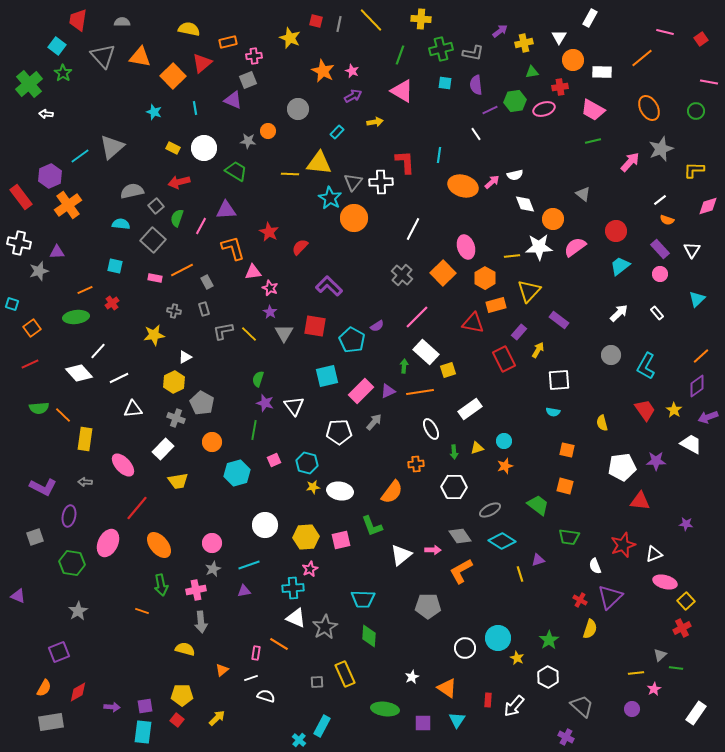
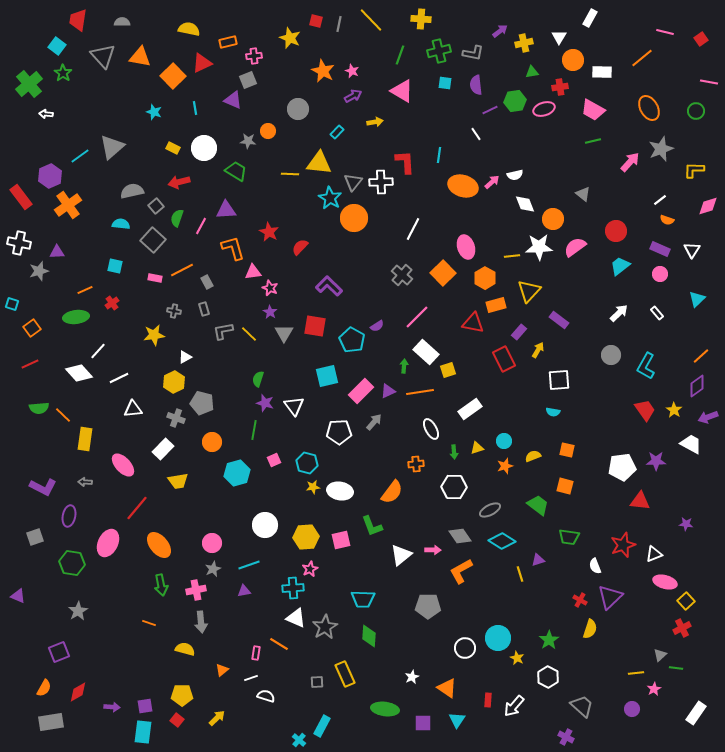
green cross at (441, 49): moved 2 px left, 2 px down
red triangle at (202, 63): rotated 15 degrees clockwise
purple rectangle at (660, 249): rotated 24 degrees counterclockwise
gray pentagon at (202, 403): rotated 15 degrees counterclockwise
yellow semicircle at (602, 423): moved 69 px left, 33 px down; rotated 84 degrees clockwise
orange line at (142, 611): moved 7 px right, 12 px down
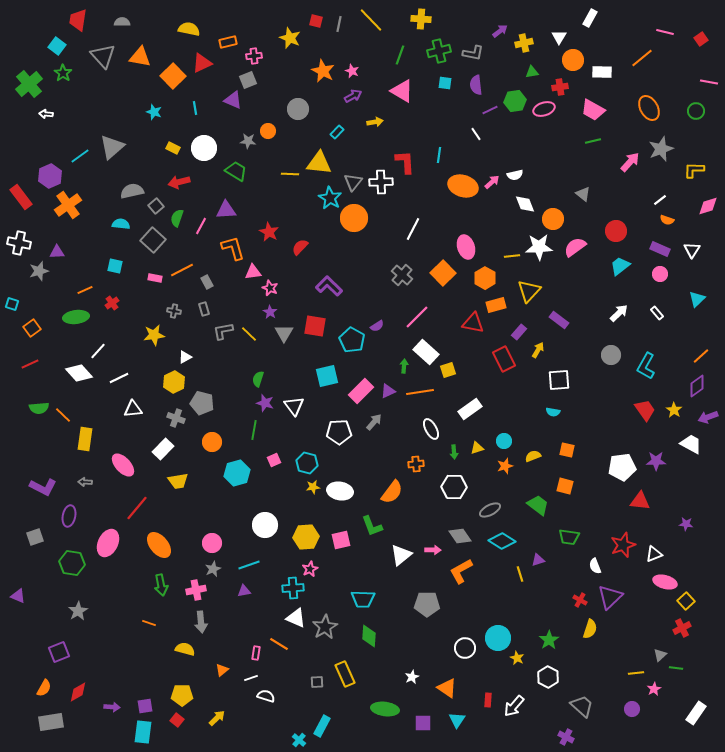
gray pentagon at (428, 606): moved 1 px left, 2 px up
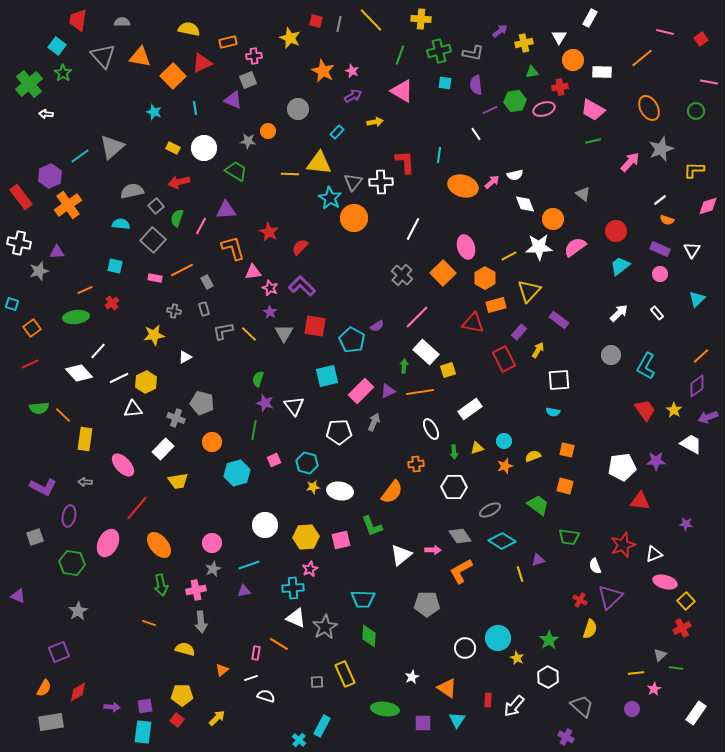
yellow line at (512, 256): moved 3 px left; rotated 21 degrees counterclockwise
purple L-shape at (329, 286): moved 27 px left
yellow hexagon at (174, 382): moved 28 px left
gray arrow at (374, 422): rotated 18 degrees counterclockwise
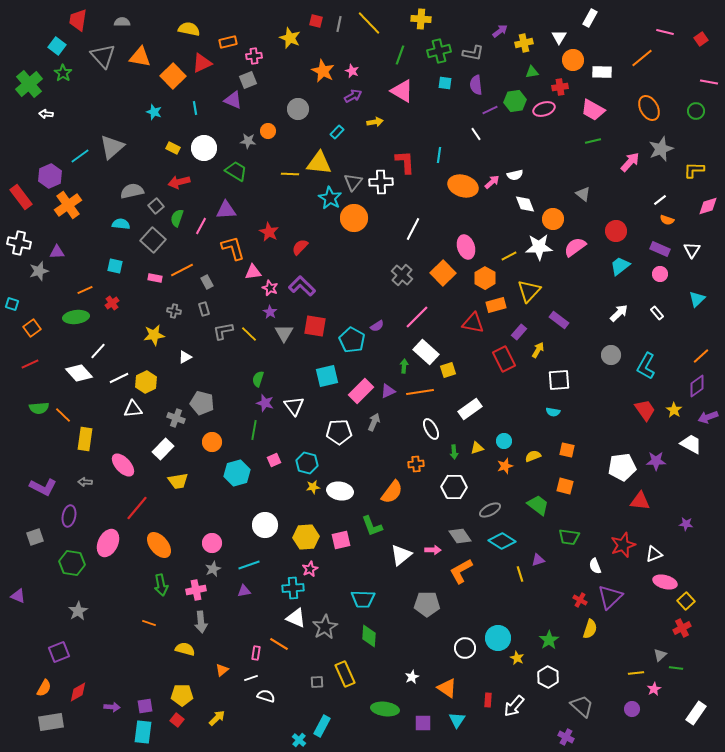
yellow line at (371, 20): moved 2 px left, 3 px down
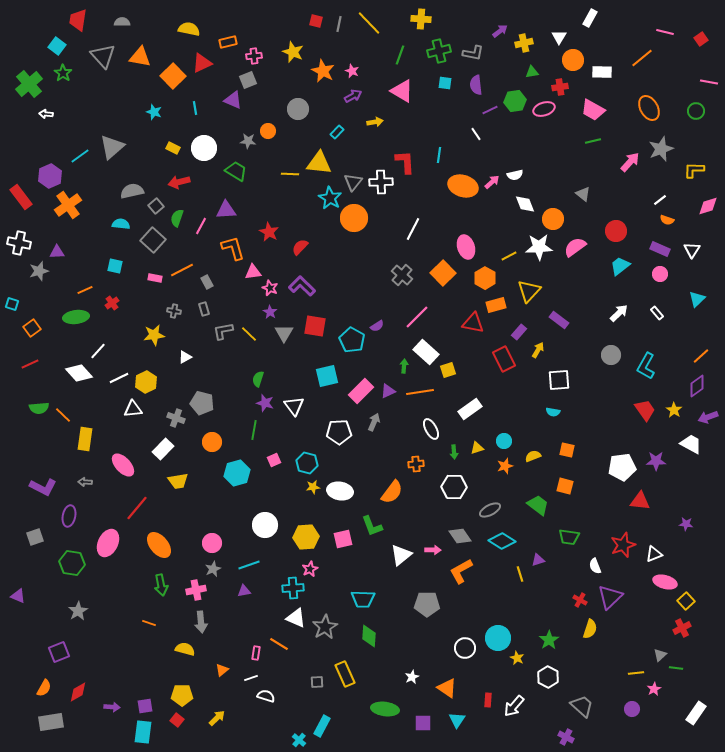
yellow star at (290, 38): moved 3 px right, 14 px down
pink square at (341, 540): moved 2 px right, 1 px up
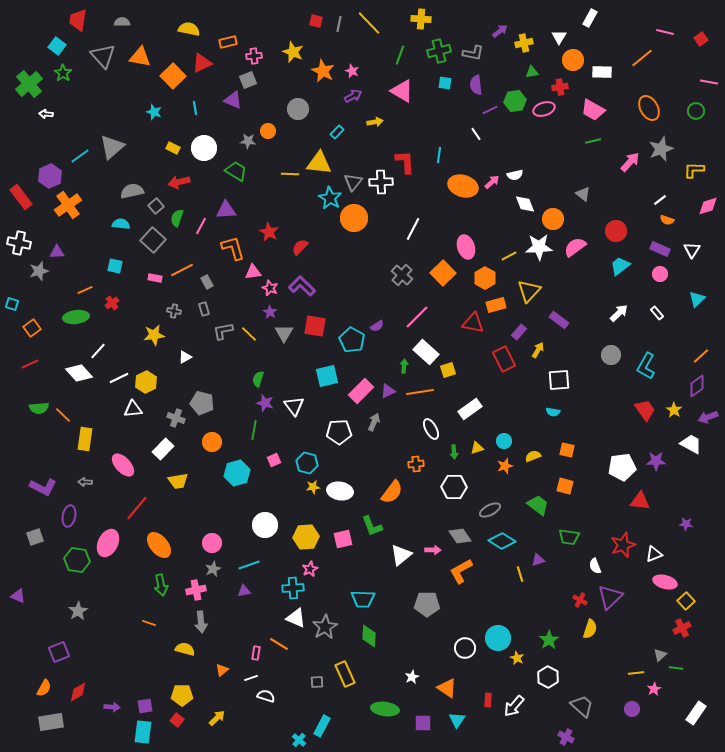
green hexagon at (72, 563): moved 5 px right, 3 px up
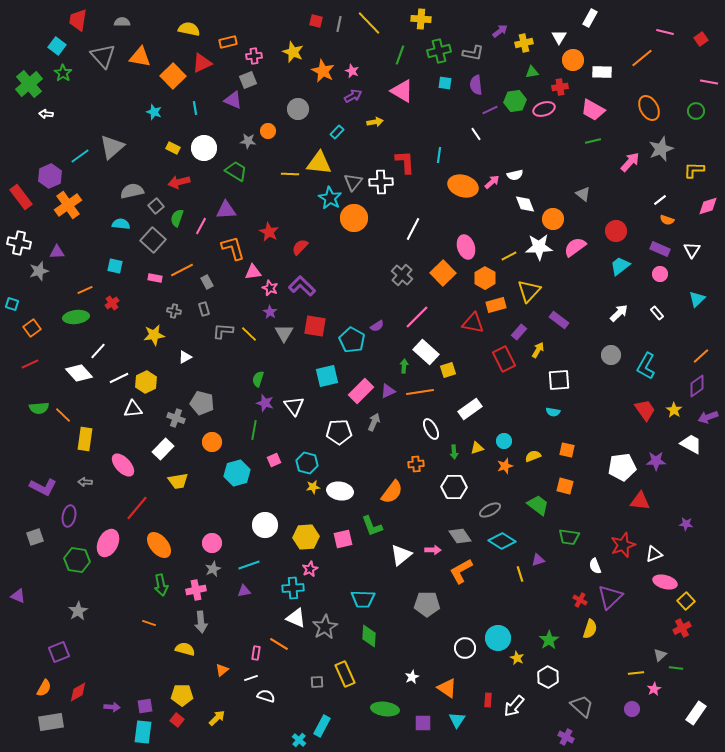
gray L-shape at (223, 331): rotated 15 degrees clockwise
